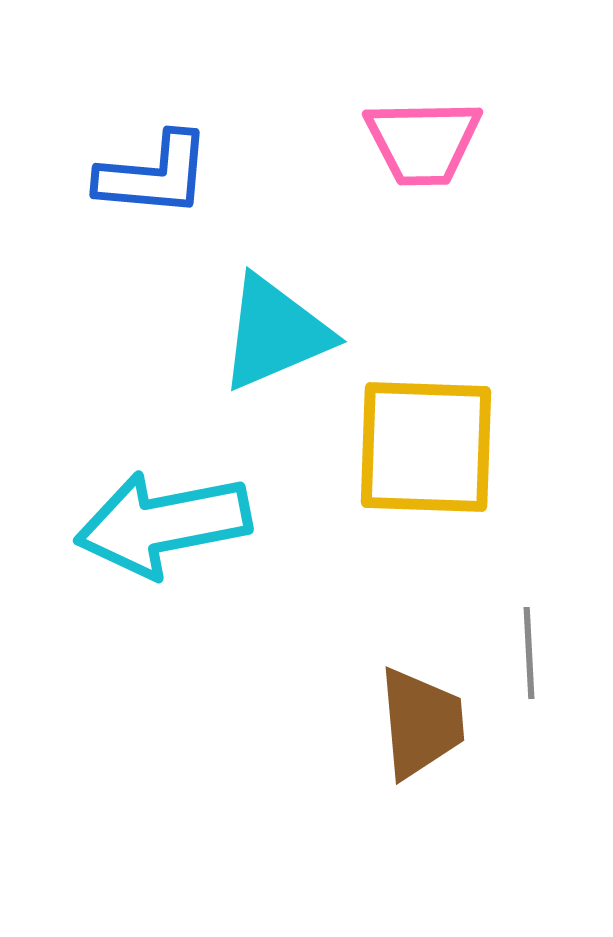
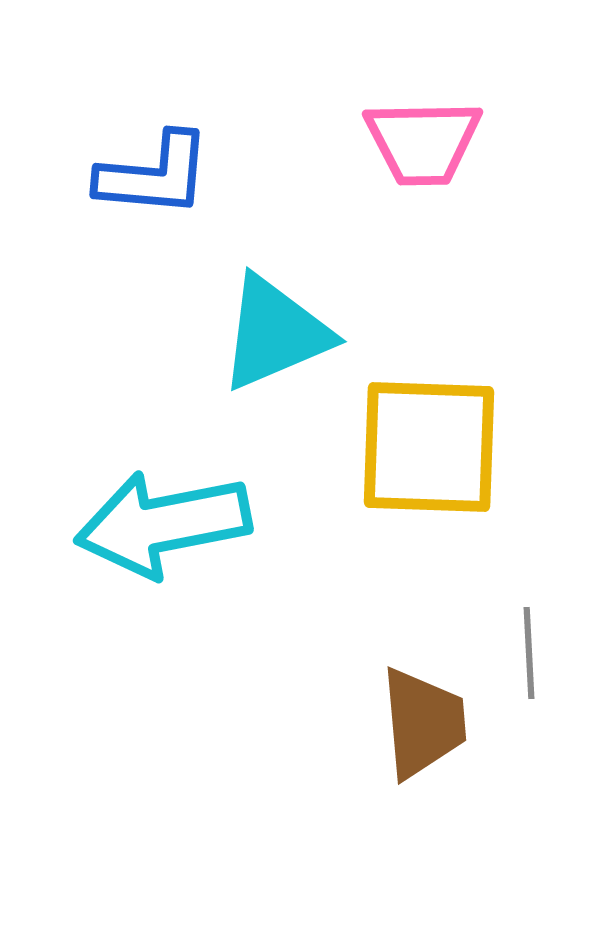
yellow square: moved 3 px right
brown trapezoid: moved 2 px right
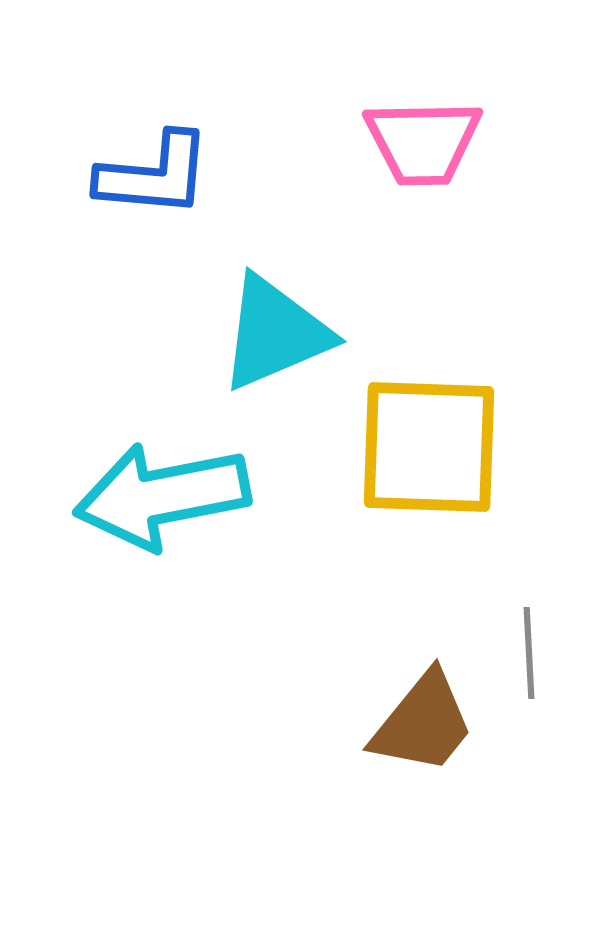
cyan arrow: moved 1 px left, 28 px up
brown trapezoid: rotated 44 degrees clockwise
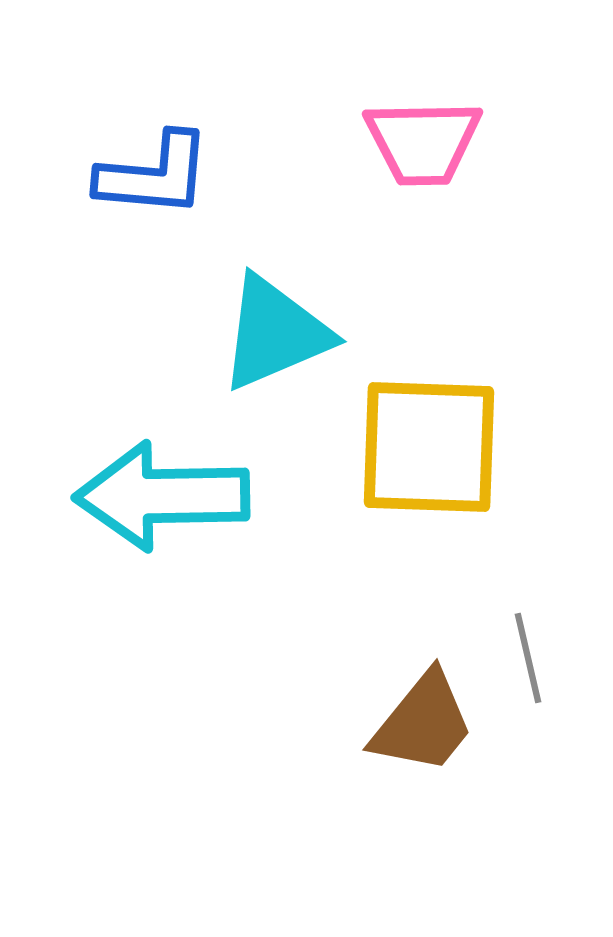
cyan arrow: rotated 10 degrees clockwise
gray line: moved 1 px left, 5 px down; rotated 10 degrees counterclockwise
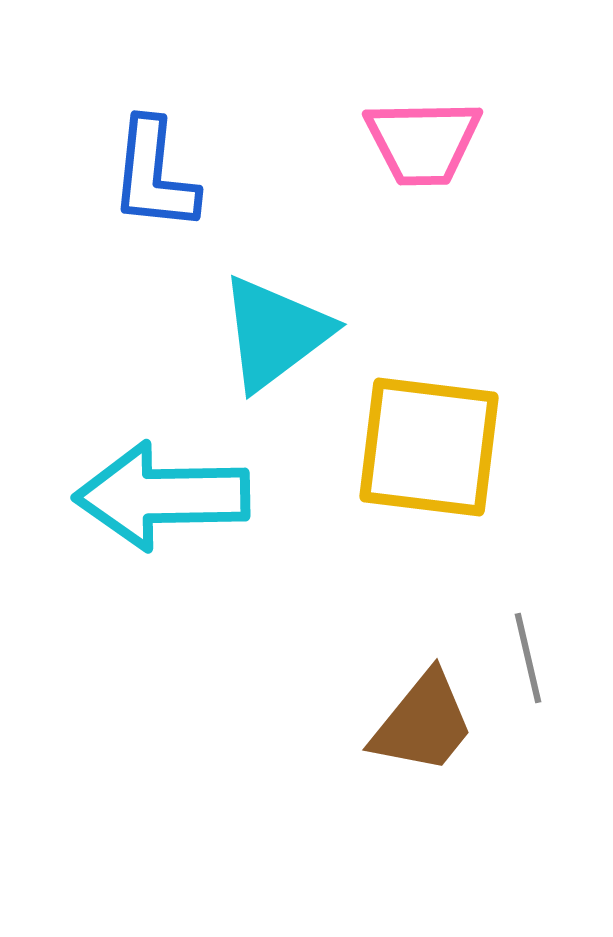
blue L-shape: rotated 91 degrees clockwise
cyan triangle: rotated 14 degrees counterclockwise
yellow square: rotated 5 degrees clockwise
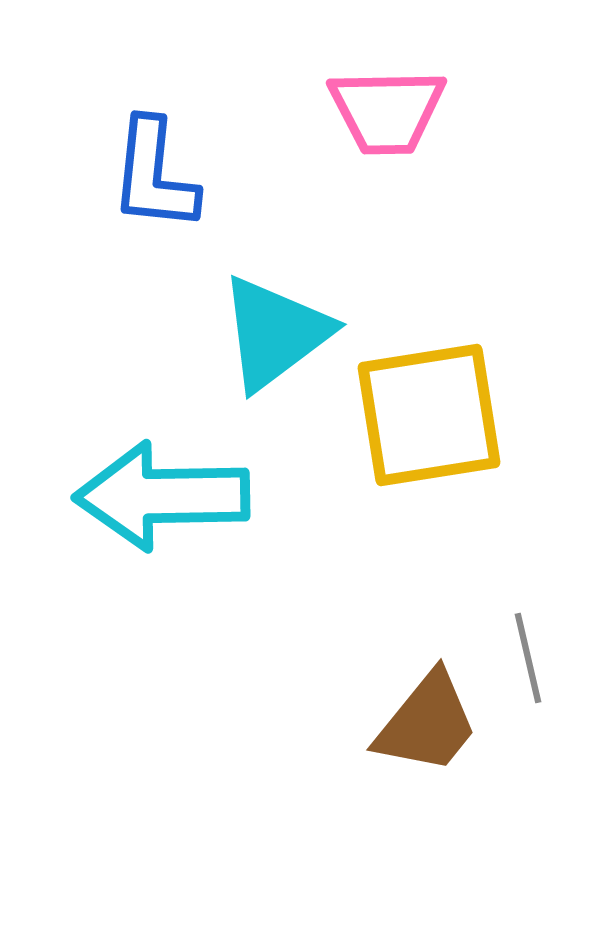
pink trapezoid: moved 36 px left, 31 px up
yellow square: moved 32 px up; rotated 16 degrees counterclockwise
brown trapezoid: moved 4 px right
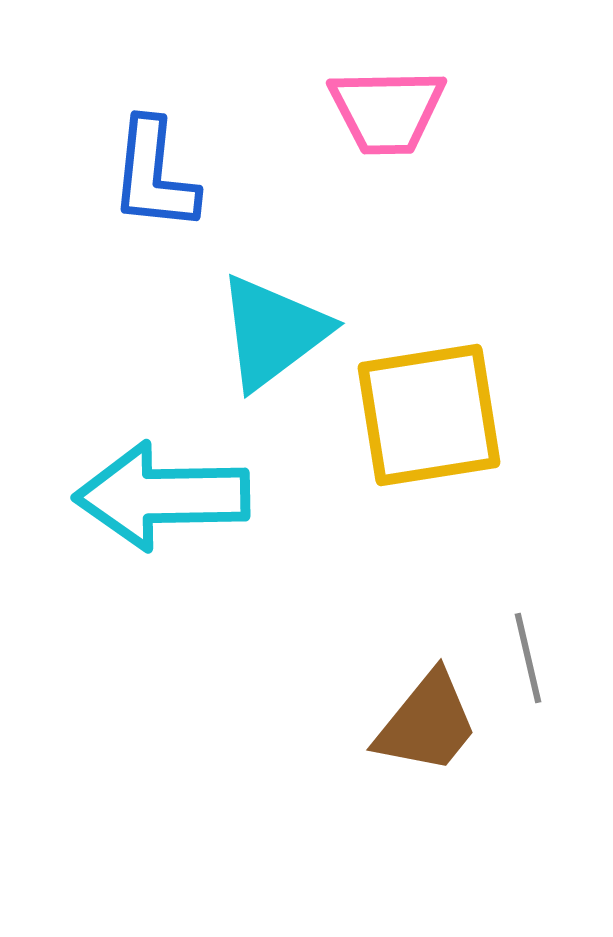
cyan triangle: moved 2 px left, 1 px up
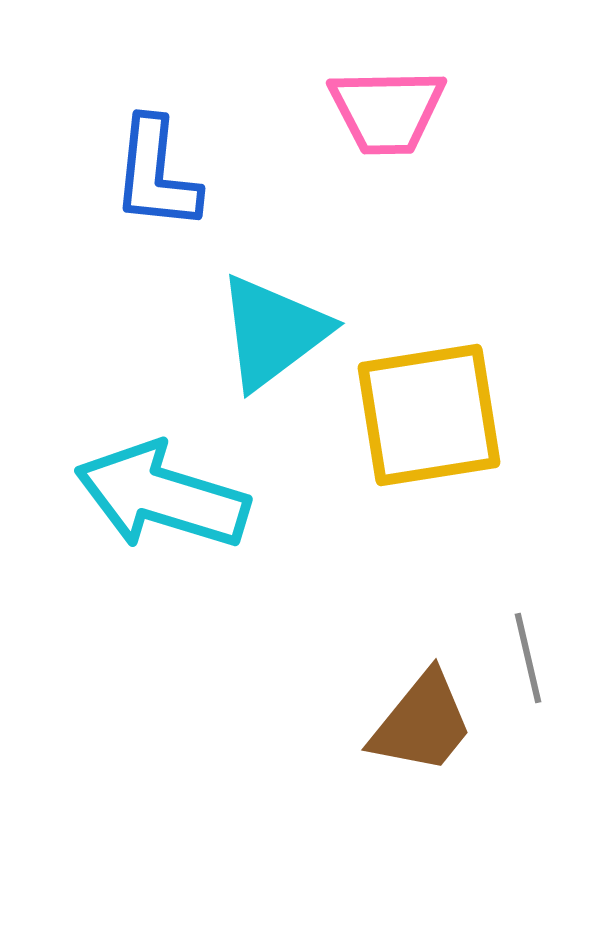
blue L-shape: moved 2 px right, 1 px up
cyan arrow: rotated 18 degrees clockwise
brown trapezoid: moved 5 px left
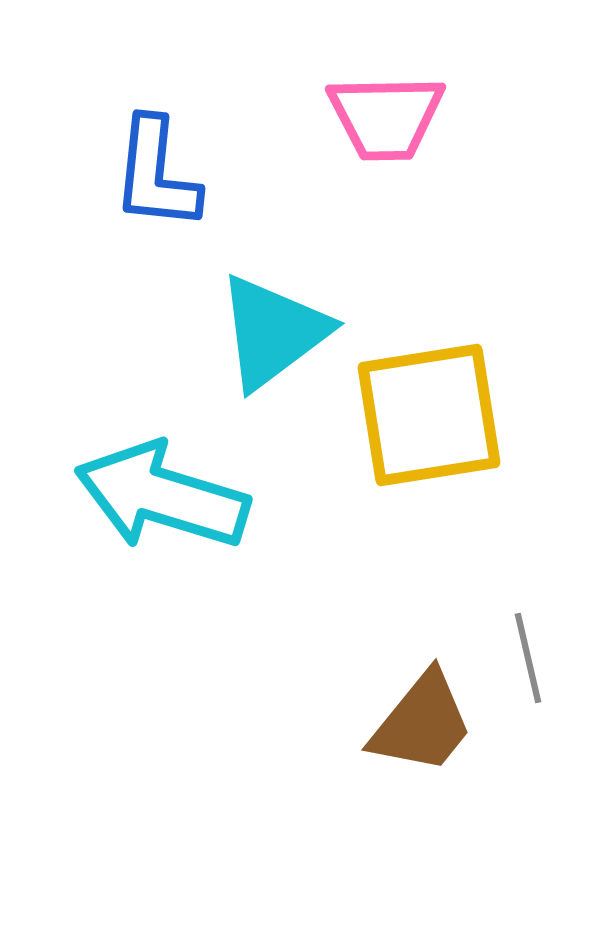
pink trapezoid: moved 1 px left, 6 px down
